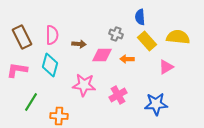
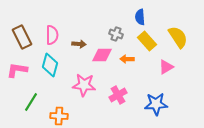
yellow semicircle: rotated 50 degrees clockwise
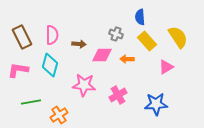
pink L-shape: moved 1 px right
green line: rotated 48 degrees clockwise
orange cross: moved 1 px up; rotated 36 degrees counterclockwise
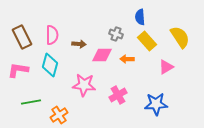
yellow semicircle: moved 2 px right
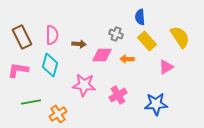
orange cross: moved 1 px left, 1 px up
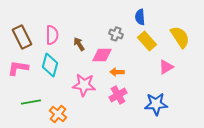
brown arrow: rotated 128 degrees counterclockwise
orange arrow: moved 10 px left, 13 px down
pink L-shape: moved 2 px up
orange cross: rotated 18 degrees counterclockwise
